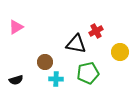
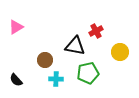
black triangle: moved 1 px left, 2 px down
brown circle: moved 2 px up
black semicircle: rotated 64 degrees clockwise
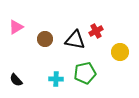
black triangle: moved 6 px up
brown circle: moved 21 px up
green pentagon: moved 3 px left
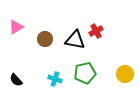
yellow circle: moved 5 px right, 22 px down
cyan cross: moved 1 px left; rotated 16 degrees clockwise
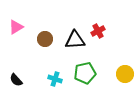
red cross: moved 2 px right
black triangle: rotated 15 degrees counterclockwise
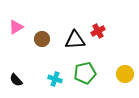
brown circle: moved 3 px left
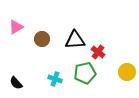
red cross: moved 21 px down; rotated 24 degrees counterclockwise
yellow circle: moved 2 px right, 2 px up
black semicircle: moved 3 px down
